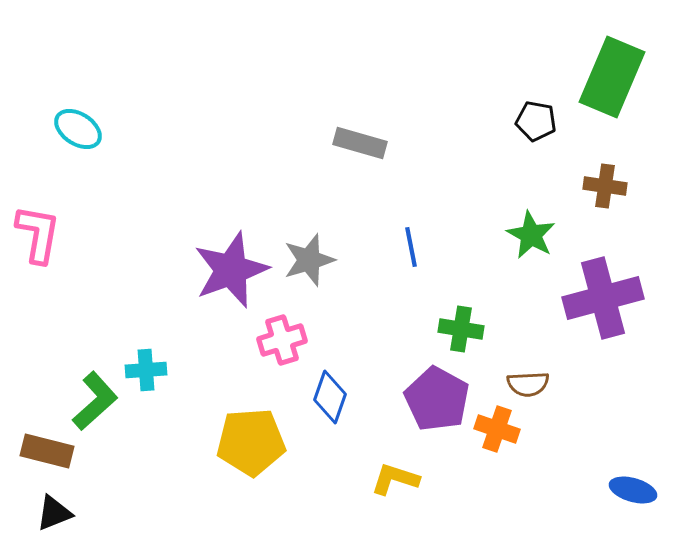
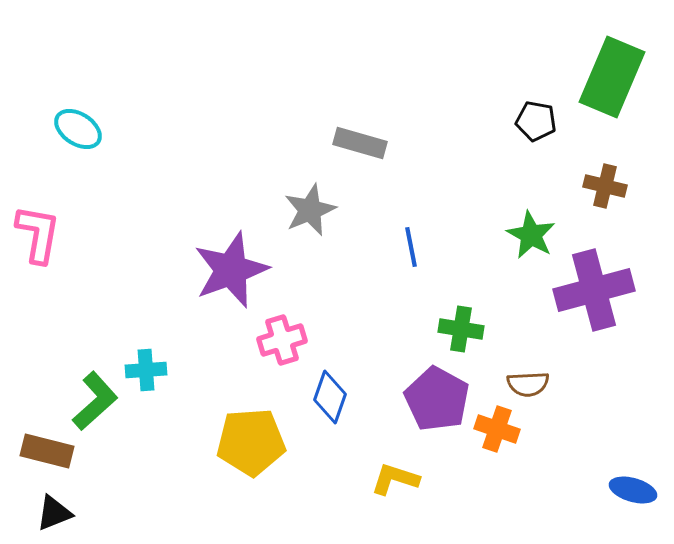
brown cross: rotated 6 degrees clockwise
gray star: moved 1 px right, 50 px up; rotated 6 degrees counterclockwise
purple cross: moved 9 px left, 8 px up
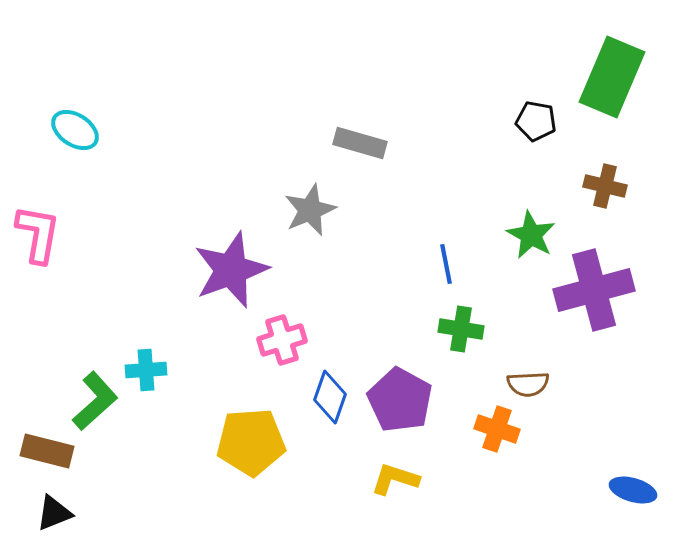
cyan ellipse: moved 3 px left, 1 px down
blue line: moved 35 px right, 17 px down
purple pentagon: moved 37 px left, 1 px down
